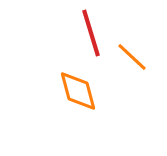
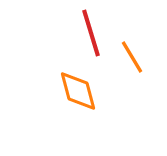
orange line: rotated 16 degrees clockwise
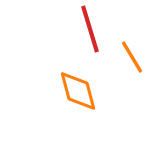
red line: moved 1 px left, 4 px up
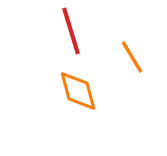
red line: moved 19 px left, 2 px down
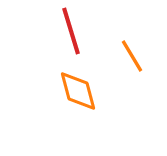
orange line: moved 1 px up
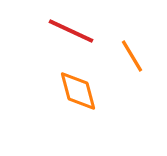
red line: rotated 48 degrees counterclockwise
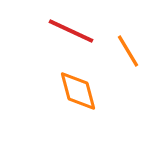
orange line: moved 4 px left, 5 px up
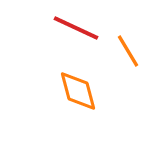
red line: moved 5 px right, 3 px up
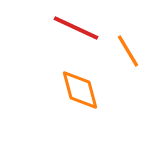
orange diamond: moved 2 px right, 1 px up
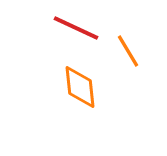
orange diamond: moved 3 px up; rotated 9 degrees clockwise
